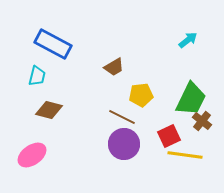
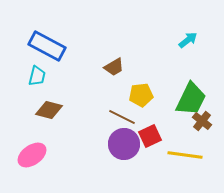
blue rectangle: moved 6 px left, 2 px down
red square: moved 19 px left
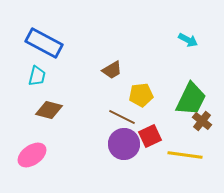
cyan arrow: rotated 66 degrees clockwise
blue rectangle: moved 3 px left, 3 px up
brown trapezoid: moved 2 px left, 3 px down
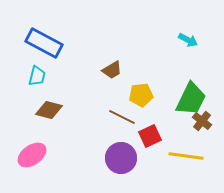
purple circle: moved 3 px left, 14 px down
yellow line: moved 1 px right, 1 px down
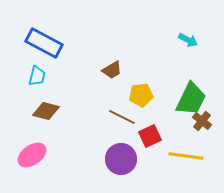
brown diamond: moved 3 px left, 1 px down
purple circle: moved 1 px down
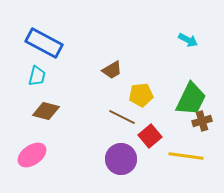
brown cross: rotated 36 degrees clockwise
red square: rotated 15 degrees counterclockwise
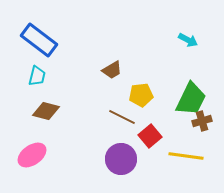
blue rectangle: moved 5 px left, 3 px up; rotated 9 degrees clockwise
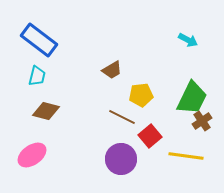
green trapezoid: moved 1 px right, 1 px up
brown cross: rotated 18 degrees counterclockwise
